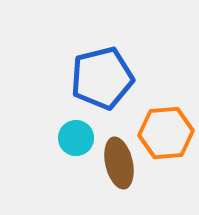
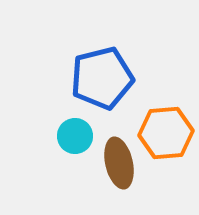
cyan circle: moved 1 px left, 2 px up
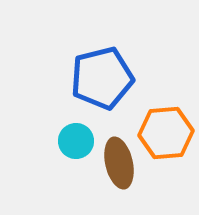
cyan circle: moved 1 px right, 5 px down
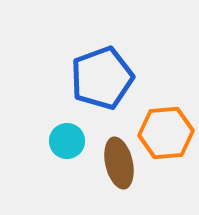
blue pentagon: rotated 6 degrees counterclockwise
cyan circle: moved 9 px left
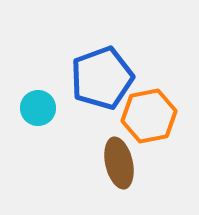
orange hexagon: moved 17 px left, 17 px up; rotated 6 degrees counterclockwise
cyan circle: moved 29 px left, 33 px up
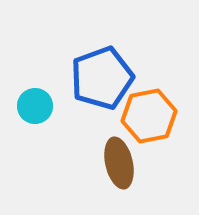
cyan circle: moved 3 px left, 2 px up
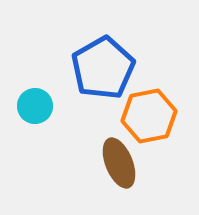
blue pentagon: moved 1 px right, 10 px up; rotated 10 degrees counterclockwise
brown ellipse: rotated 9 degrees counterclockwise
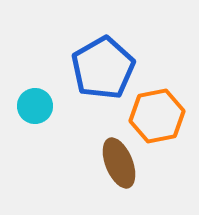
orange hexagon: moved 8 px right
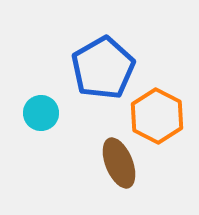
cyan circle: moved 6 px right, 7 px down
orange hexagon: rotated 22 degrees counterclockwise
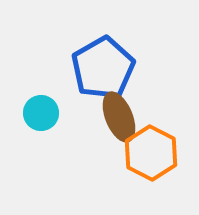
orange hexagon: moved 6 px left, 37 px down
brown ellipse: moved 46 px up
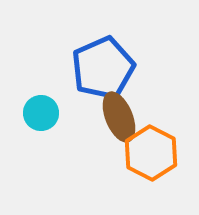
blue pentagon: rotated 6 degrees clockwise
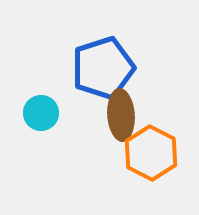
blue pentagon: rotated 6 degrees clockwise
brown ellipse: moved 2 px right, 2 px up; rotated 18 degrees clockwise
